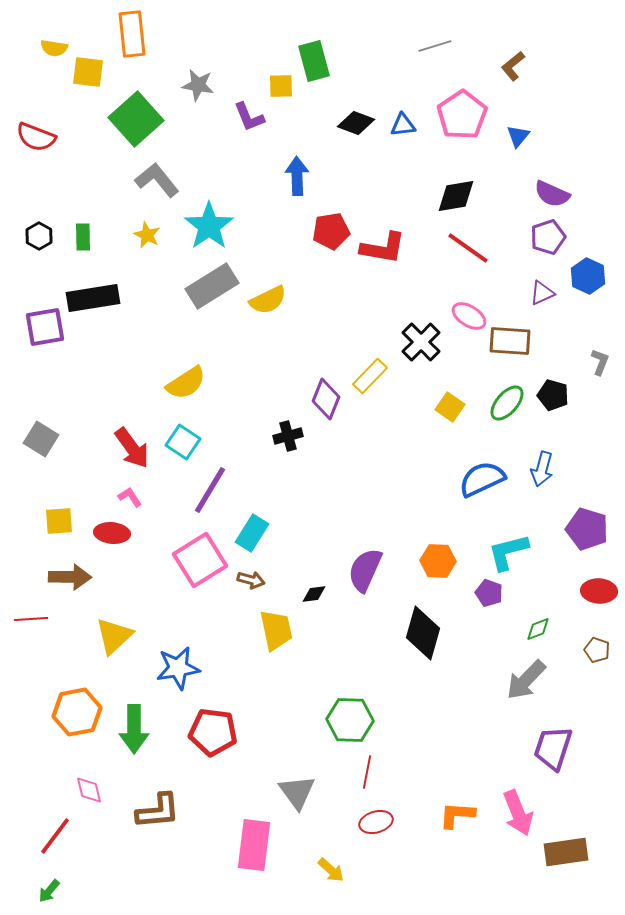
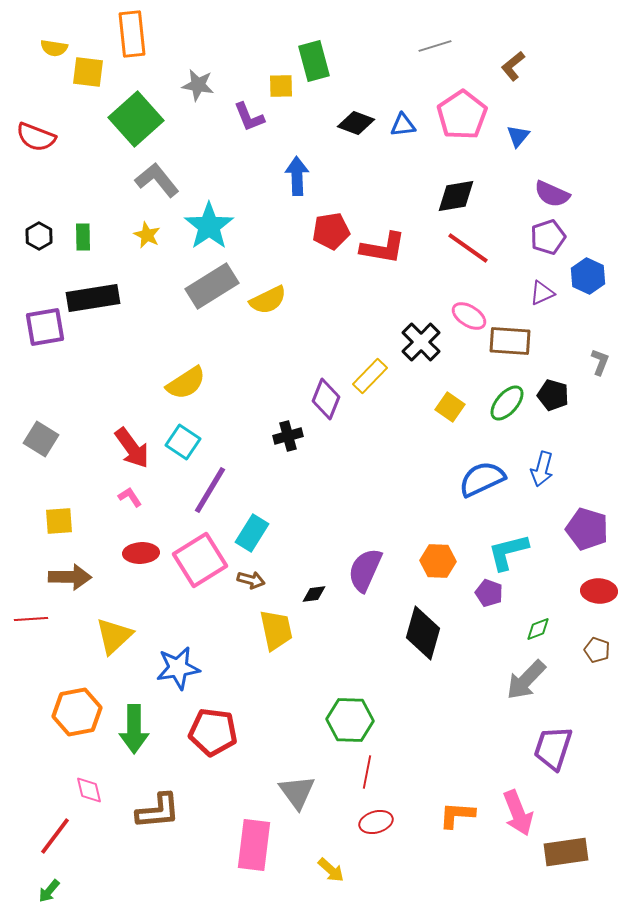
red ellipse at (112, 533): moved 29 px right, 20 px down; rotated 8 degrees counterclockwise
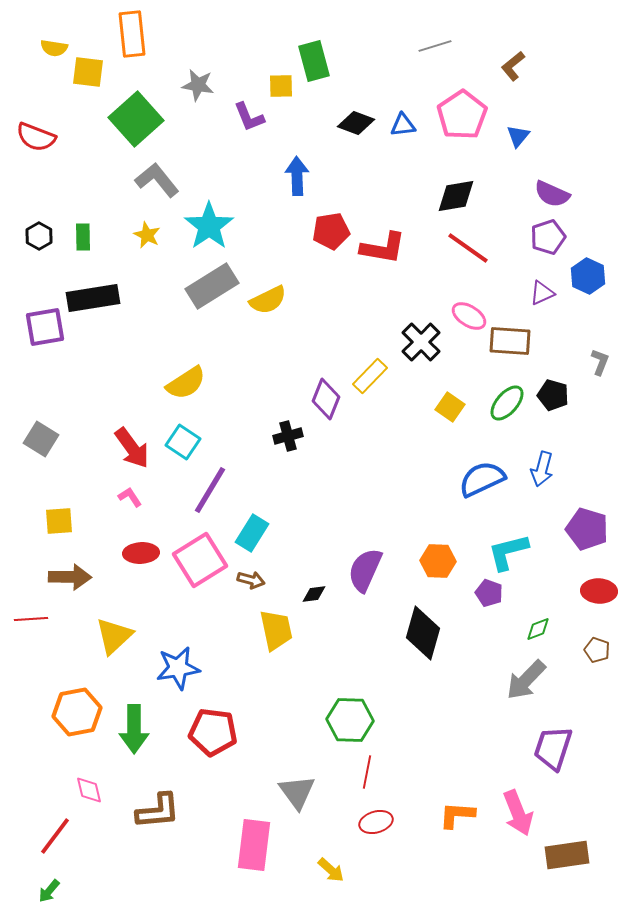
brown rectangle at (566, 852): moved 1 px right, 3 px down
